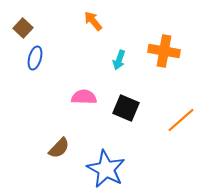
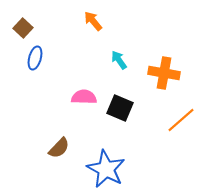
orange cross: moved 22 px down
cyan arrow: rotated 126 degrees clockwise
black square: moved 6 px left
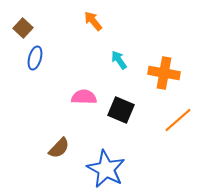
black square: moved 1 px right, 2 px down
orange line: moved 3 px left
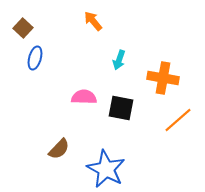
cyan arrow: rotated 126 degrees counterclockwise
orange cross: moved 1 px left, 5 px down
black square: moved 2 px up; rotated 12 degrees counterclockwise
brown semicircle: moved 1 px down
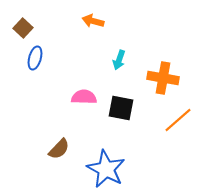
orange arrow: rotated 35 degrees counterclockwise
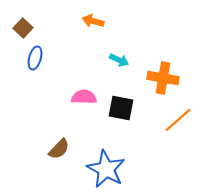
cyan arrow: rotated 84 degrees counterclockwise
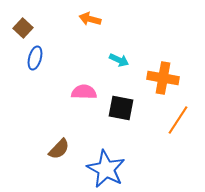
orange arrow: moved 3 px left, 2 px up
pink semicircle: moved 5 px up
orange line: rotated 16 degrees counterclockwise
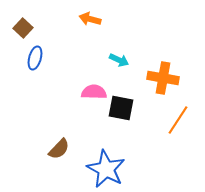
pink semicircle: moved 10 px right
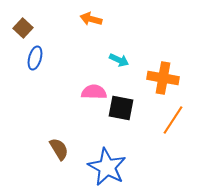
orange arrow: moved 1 px right
orange line: moved 5 px left
brown semicircle: rotated 75 degrees counterclockwise
blue star: moved 1 px right, 2 px up
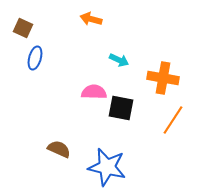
brown square: rotated 18 degrees counterclockwise
brown semicircle: rotated 35 degrees counterclockwise
blue star: rotated 15 degrees counterclockwise
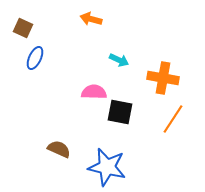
blue ellipse: rotated 10 degrees clockwise
black square: moved 1 px left, 4 px down
orange line: moved 1 px up
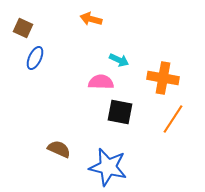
pink semicircle: moved 7 px right, 10 px up
blue star: moved 1 px right
